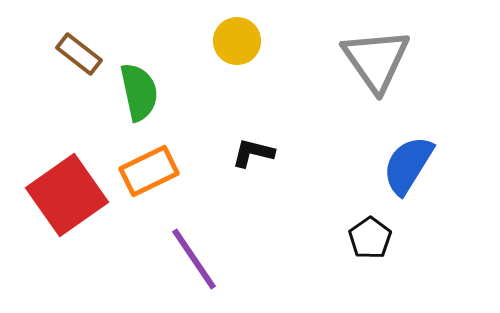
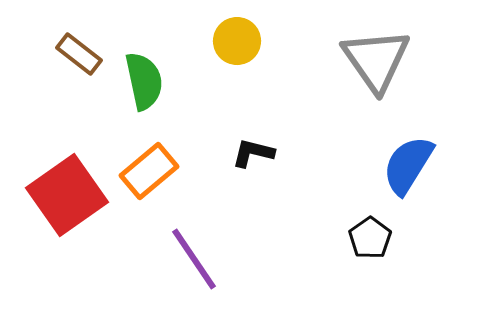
green semicircle: moved 5 px right, 11 px up
orange rectangle: rotated 14 degrees counterclockwise
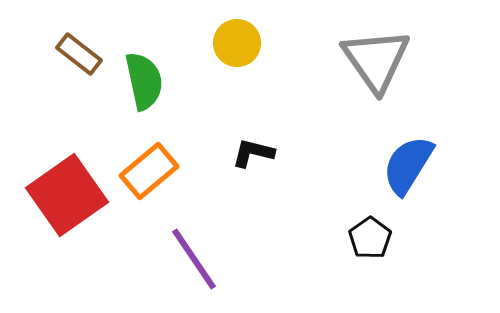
yellow circle: moved 2 px down
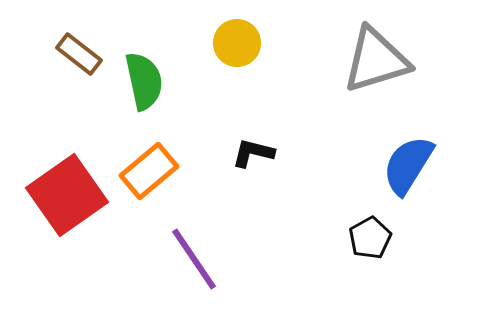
gray triangle: rotated 48 degrees clockwise
black pentagon: rotated 6 degrees clockwise
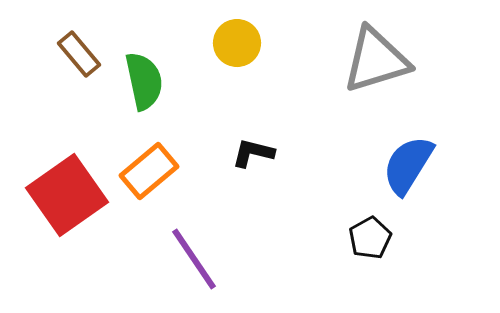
brown rectangle: rotated 12 degrees clockwise
